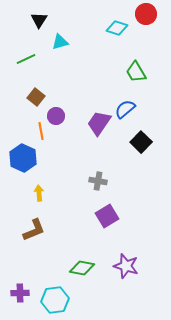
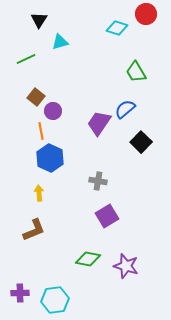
purple circle: moved 3 px left, 5 px up
blue hexagon: moved 27 px right
green diamond: moved 6 px right, 9 px up
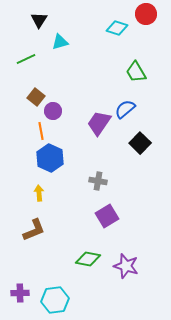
black square: moved 1 px left, 1 px down
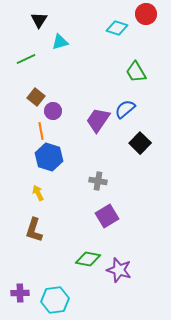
purple trapezoid: moved 1 px left, 3 px up
blue hexagon: moved 1 px left, 1 px up; rotated 8 degrees counterclockwise
yellow arrow: moved 1 px left; rotated 21 degrees counterclockwise
brown L-shape: rotated 130 degrees clockwise
purple star: moved 7 px left, 4 px down
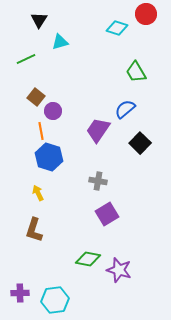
purple trapezoid: moved 10 px down
purple square: moved 2 px up
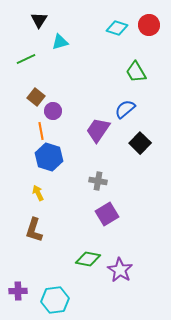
red circle: moved 3 px right, 11 px down
purple star: moved 1 px right; rotated 15 degrees clockwise
purple cross: moved 2 px left, 2 px up
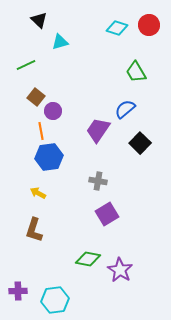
black triangle: rotated 18 degrees counterclockwise
green line: moved 6 px down
blue hexagon: rotated 24 degrees counterclockwise
yellow arrow: rotated 35 degrees counterclockwise
